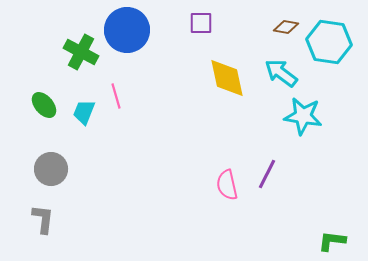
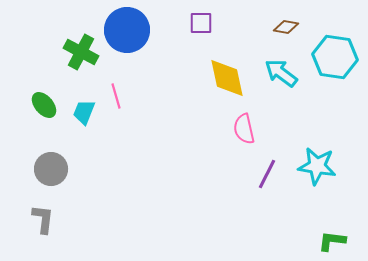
cyan hexagon: moved 6 px right, 15 px down
cyan star: moved 14 px right, 50 px down
pink semicircle: moved 17 px right, 56 px up
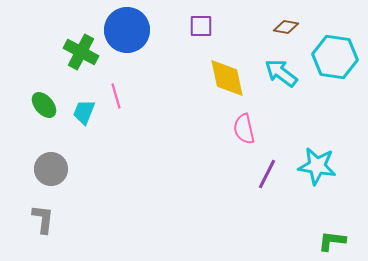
purple square: moved 3 px down
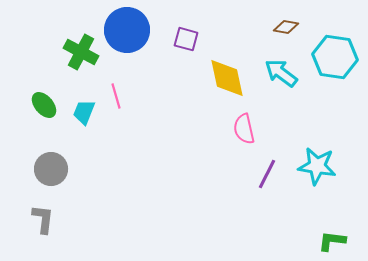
purple square: moved 15 px left, 13 px down; rotated 15 degrees clockwise
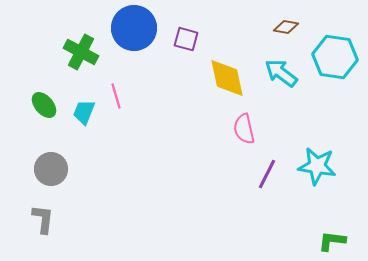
blue circle: moved 7 px right, 2 px up
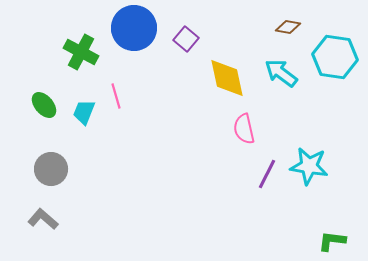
brown diamond: moved 2 px right
purple square: rotated 25 degrees clockwise
cyan star: moved 8 px left
gray L-shape: rotated 56 degrees counterclockwise
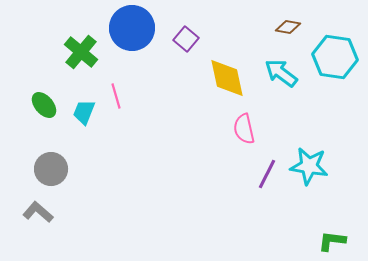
blue circle: moved 2 px left
green cross: rotated 12 degrees clockwise
gray L-shape: moved 5 px left, 7 px up
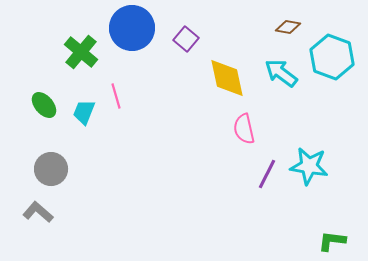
cyan hexagon: moved 3 px left; rotated 12 degrees clockwise
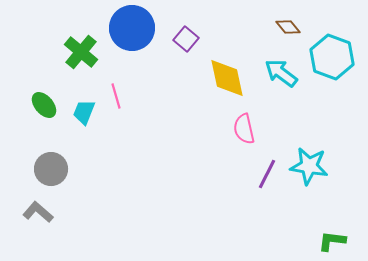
brown diamond: rotated 40 degrees clockwise
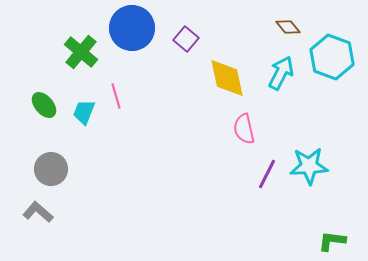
cyan arrow: rotated 80 degrees clockwise
cyan star: rotated 12 degrees counterclockwise
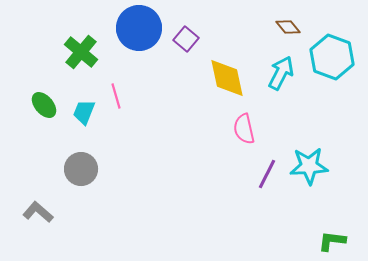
blue circle: moved 7 px right
gray circle: moved 30 px right
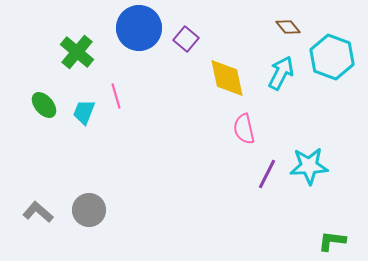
green cross: moved 4 px left
gray circle: moved 8 px right, 41 px down
